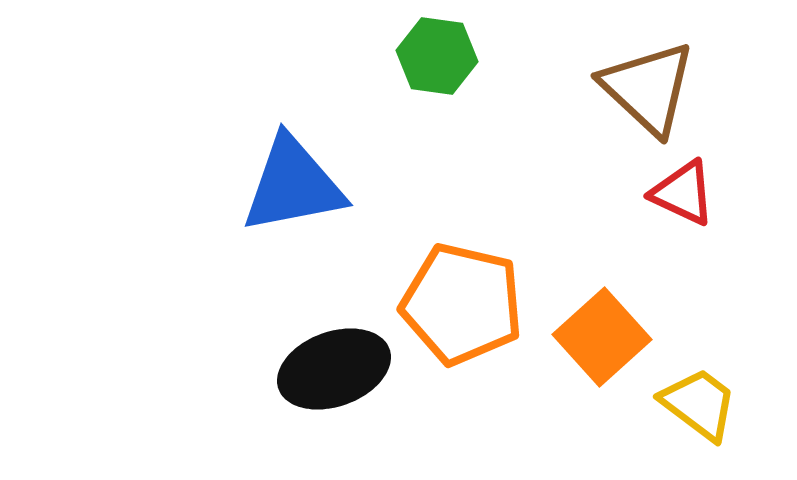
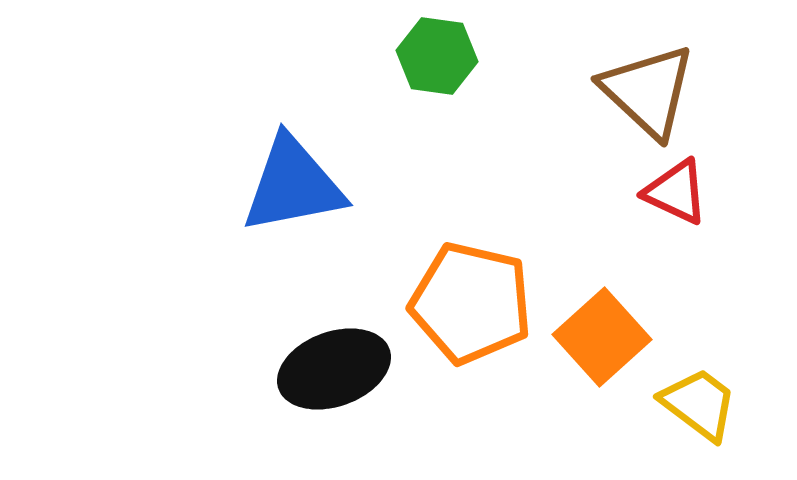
brown triangle: moved 3 px down
red triangle: moved 7 px left, 1 px up
orange pentagon: moved 9 px right, 1 px up
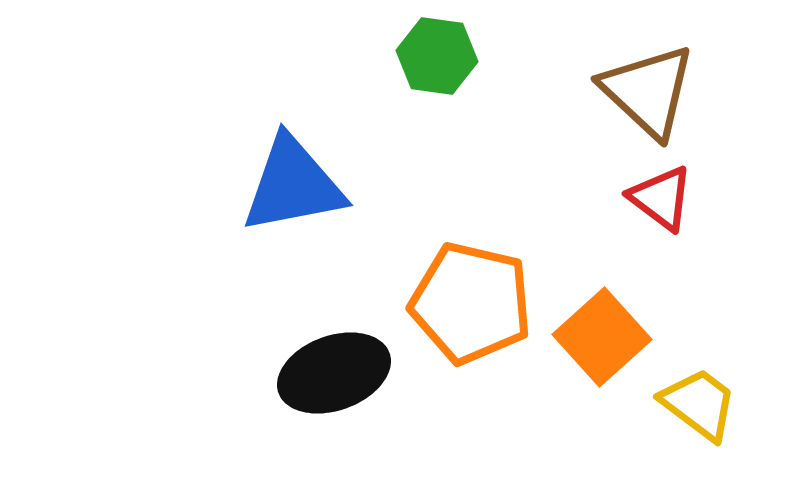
red triangle: moved 15 px left, 6 px down; rotated 12 degrees clockwise
black ellipse: moved 4 px down
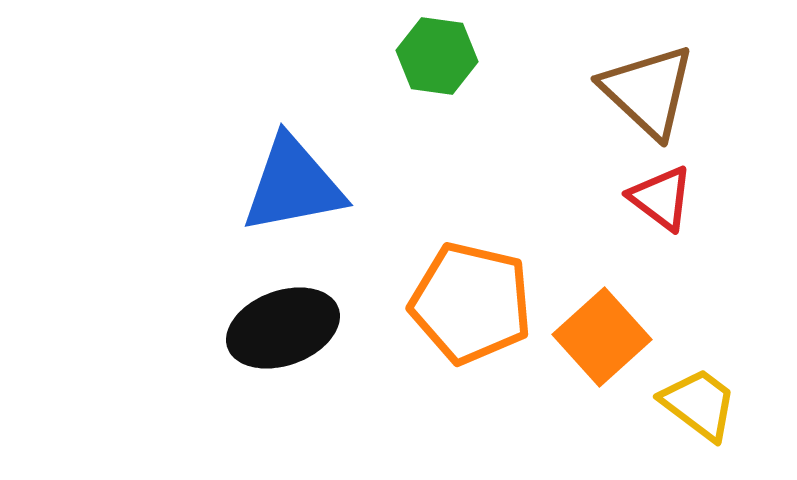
black ellipse: moved 51 px left, 45 px up
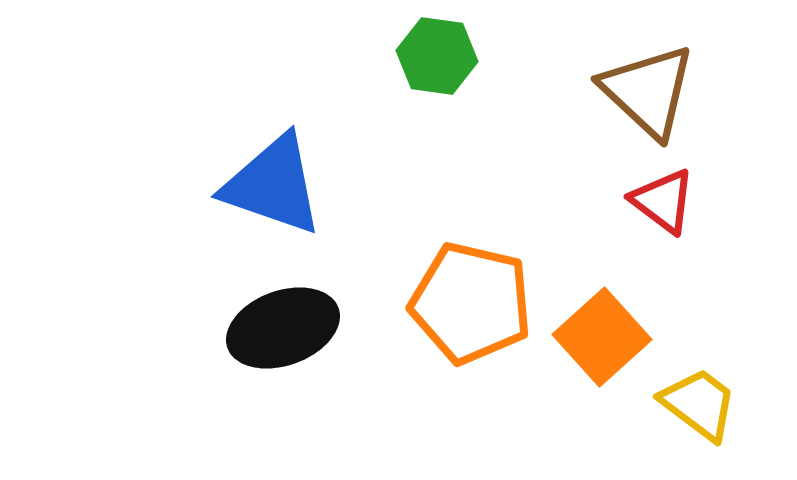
blue triangle: moved 20 px left; rotated 30 degrees clockwise
red triangle: moved 2 px right, 3 px down
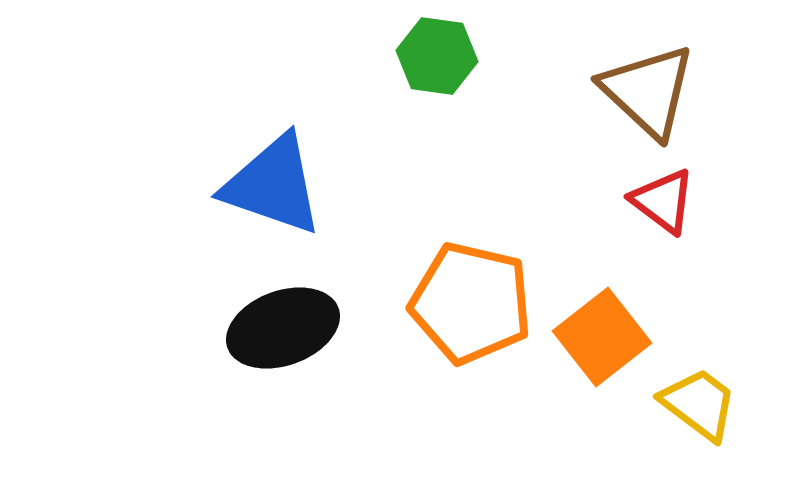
orange square: rotated 4 degrees clockwise
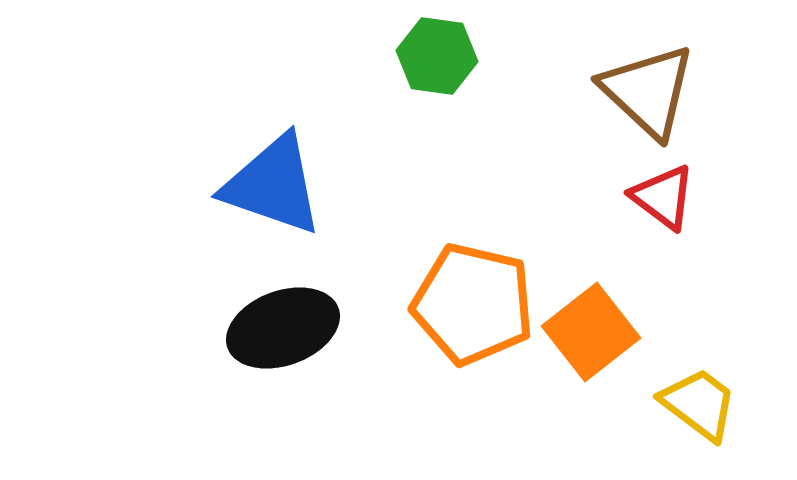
red triangle: moved 4 px up
orange pentagon: moved 2 px right, 1 px down
orange square: moved 11 px left, 5 px up
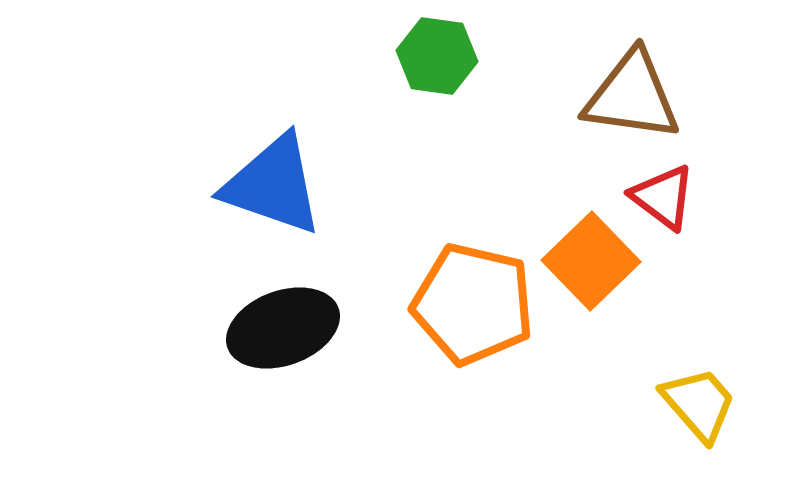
brown triangle: moved 16 px left, 5 px down; rotated 35 degrees counterclockwise
orange square: moved 71 px up; rotated 6 degrees counterclockwise
yellow trapezoid: rotated 12 degrees clockwise
